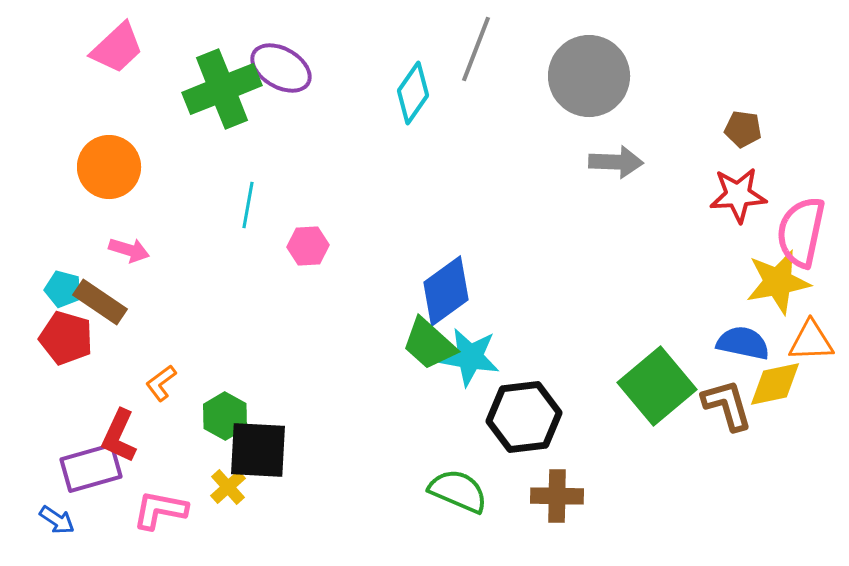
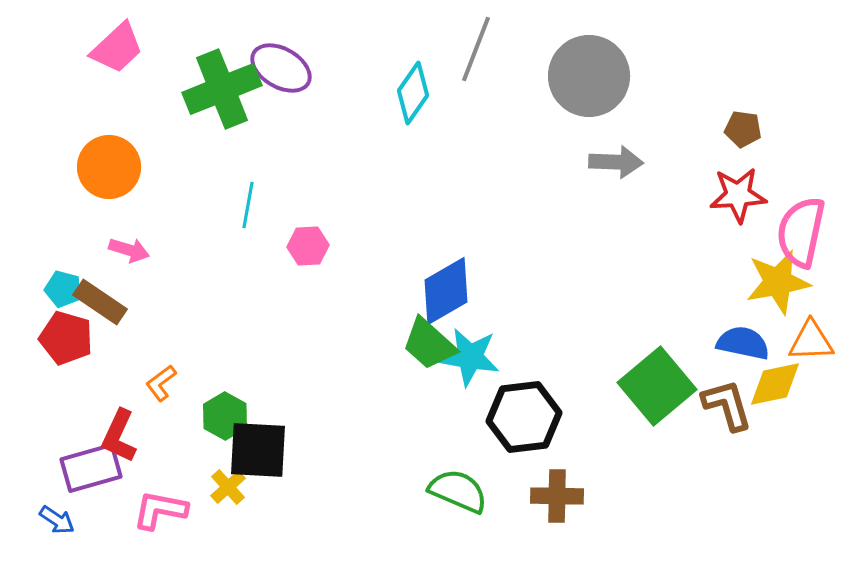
blue diamond: rotated 6 degrees clockwise
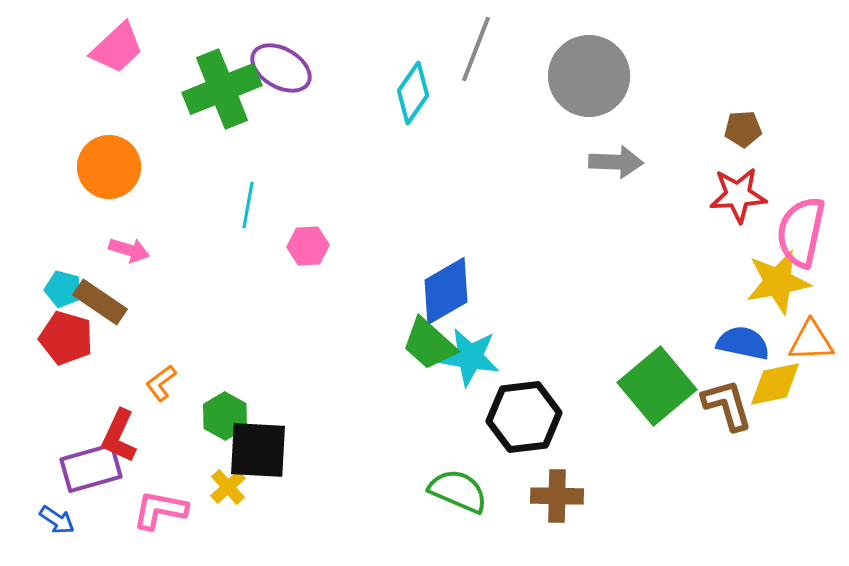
brown pentagon: rotated 12 degrees counterclockwise
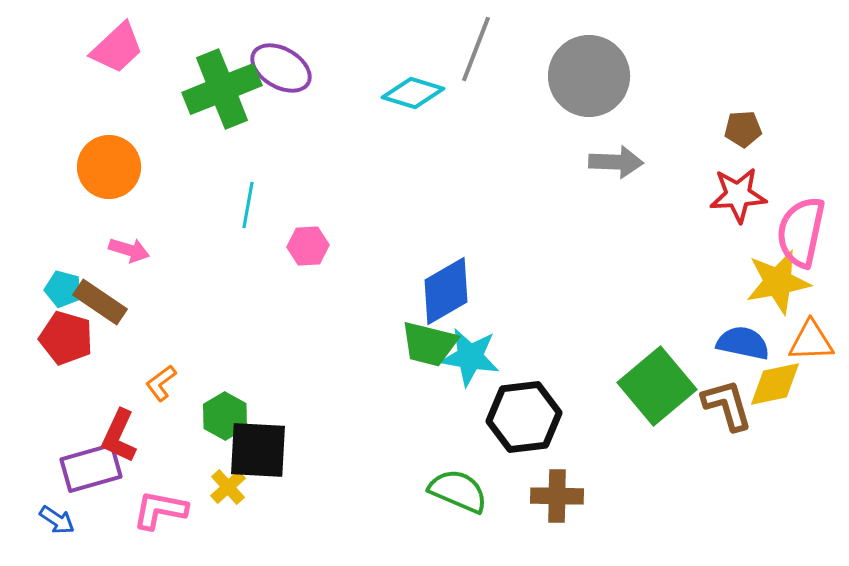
cyan diamond: rotated 72 degrees clockwise
green trapezoid: rotated 28 degrees counterclockwise
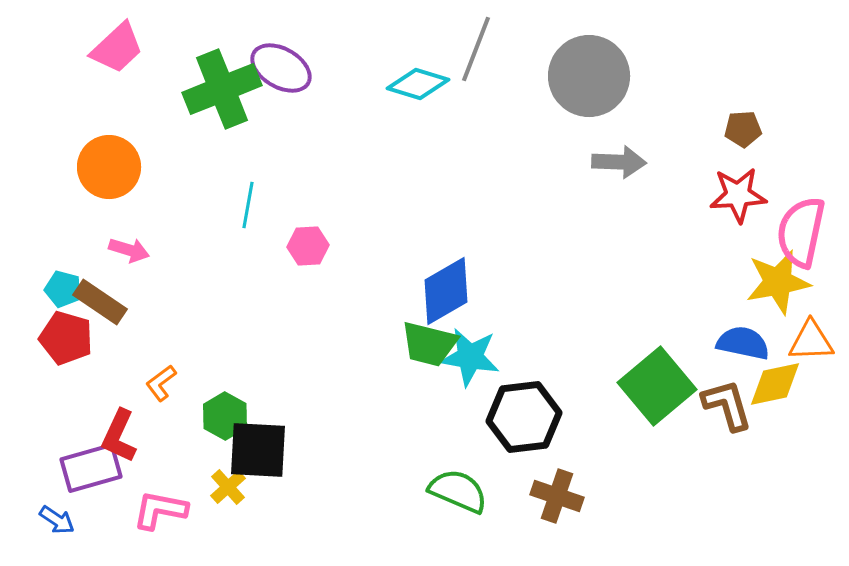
cyan diamond: moved 5 px right, 9 px up
gray arrow: moved 3 px right
brown cross: rotated 18 degrees clockwise
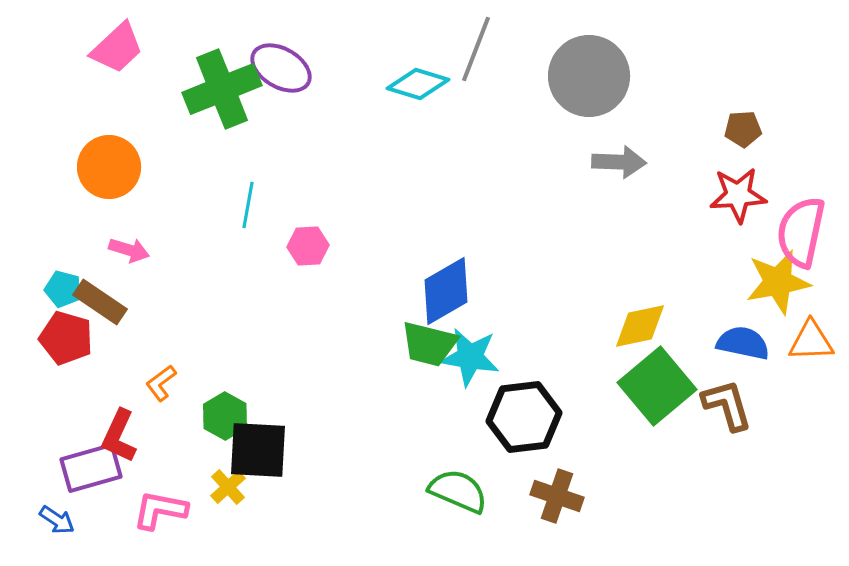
yellow diamond: moved 135 px left, 58 px up
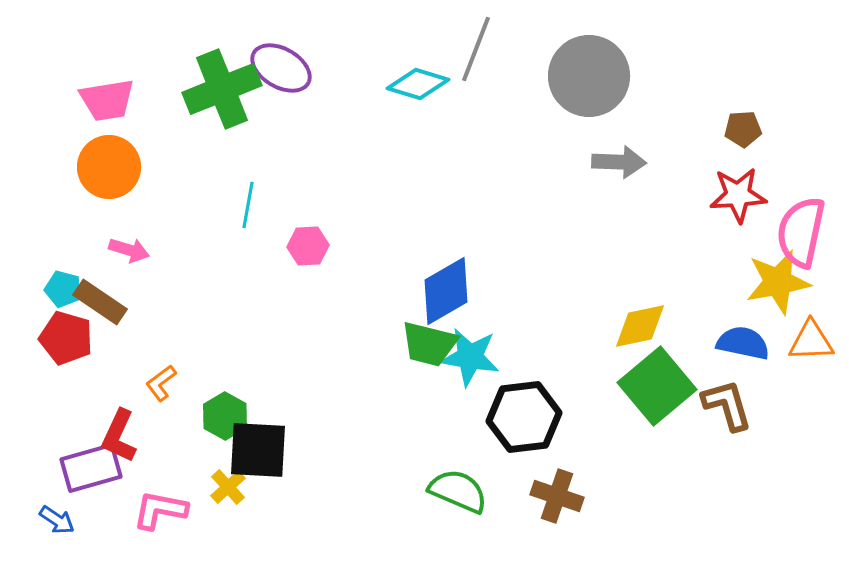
pink trapezoid: moved 10 px left, 52 px down; rotated 34 degrees clockwise
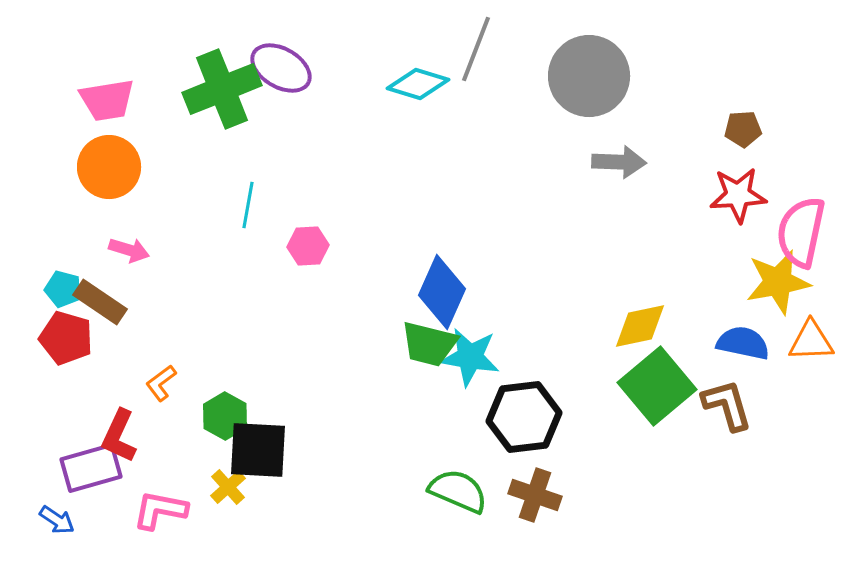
blue diamond: moved 4 px left, 1 px down; rotated 36 degrees counterclockwise
brown cross: moved 22 px left, 1 px up
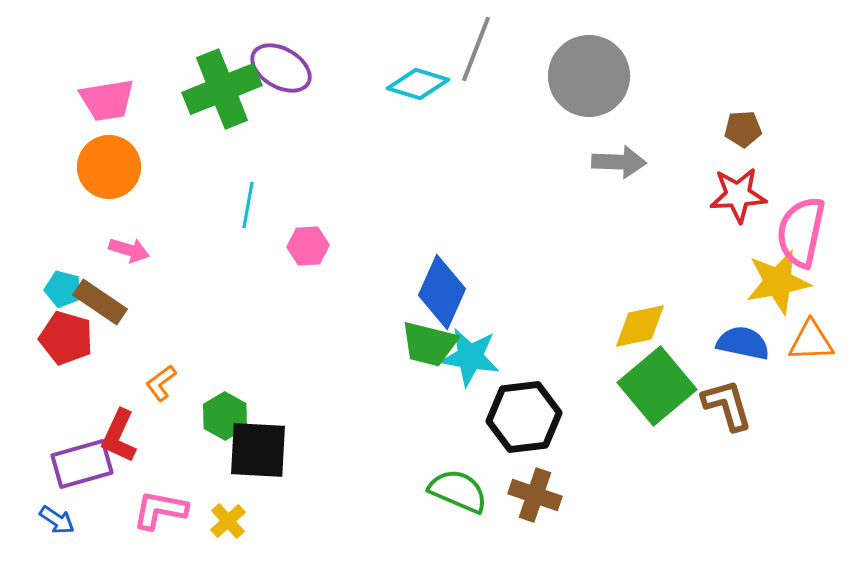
purple rectangle: moved 9 px left, 4 px up
yellow cross: moved 34 px down
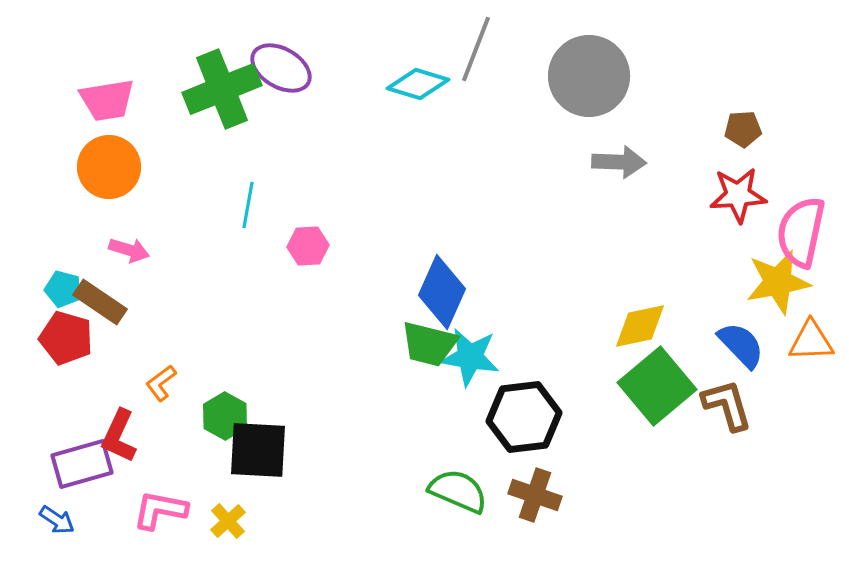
blue semicircle: moved 2 px left, 2 px down; rotated 34 degrees clockwise
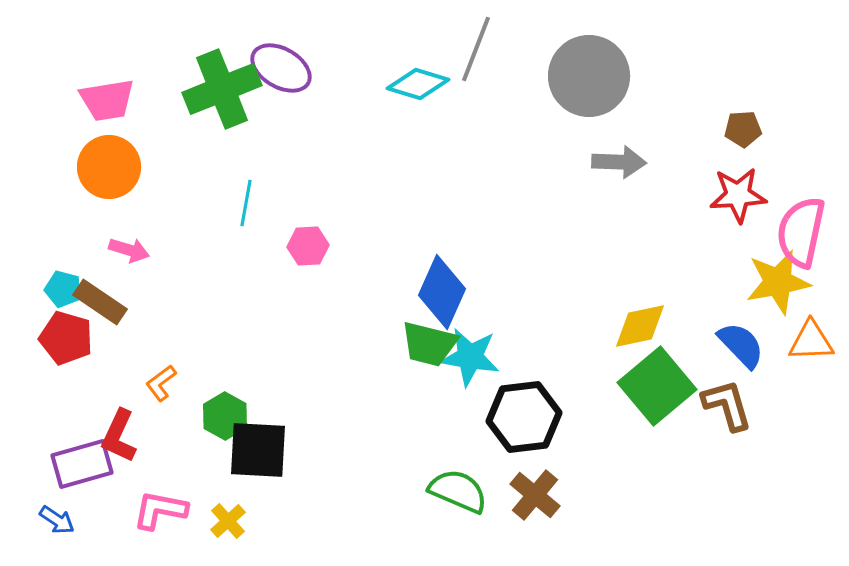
cyan line: moved 2 px left, 2 px up
brown cross: rotated 21 degrees clockwise
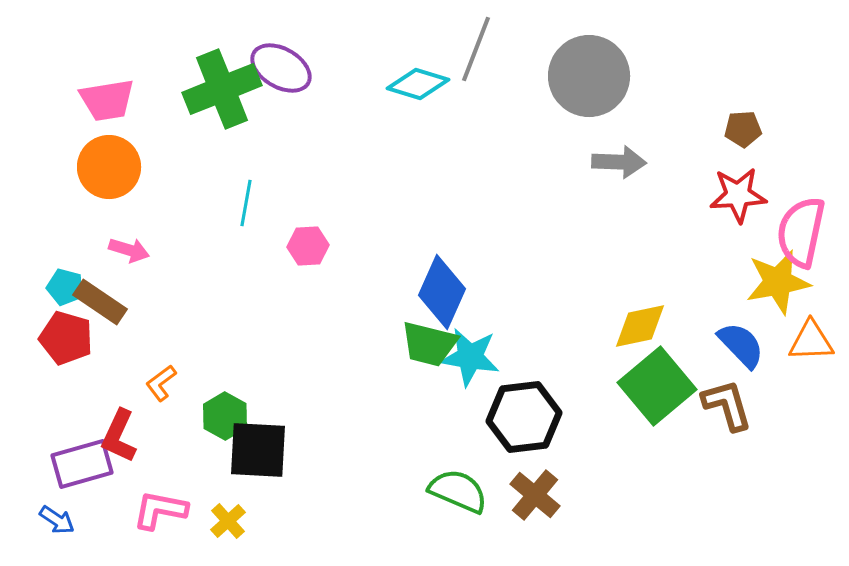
cyan pentagon: moved 2 px right, 2 px up
